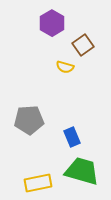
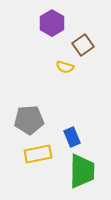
green trapezoid: rotated 75 degrees clockwise
yellow rectangle: moved 29 px up
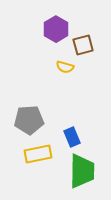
purple hexagon: moved 4 px right, 6 px down
brown square: rotated 20 degrees clockwise
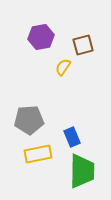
purple hexagon: moved 15 px left, 8 px down; rotated 20 degrees clockwise
yellow semicircle: moved 2 px left; rotated 108 degrees clockwise
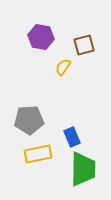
purple hexagon: rotated 20 degrees clockwise
brown square: moved 1 px right
green trapezoid: moved 1 px right, 2 px up
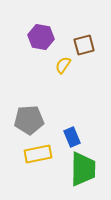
yellow semicircle: moved 2 px up
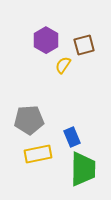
purple hexagon: moved 5 px right, 3 px down; rotated 20 degrees clockwise
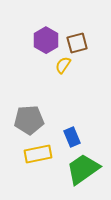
brown square: moved 7 px left, 2 px up
green trapezoid: rotated 126 degrees counterclockwise
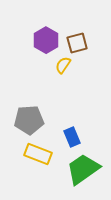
yellow rectangle: rotated 32 degrees clockwise
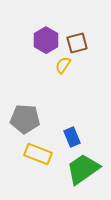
gray pentagon: moved 4 px left, 1 px up; rotated 8 degrees clockwise
